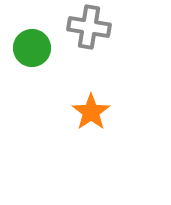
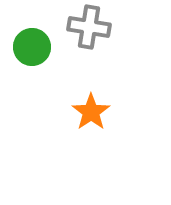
green circle: moved 1 px up
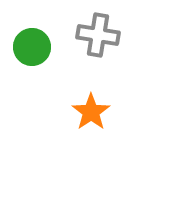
gray cross: moved 9 px right, 8 px down
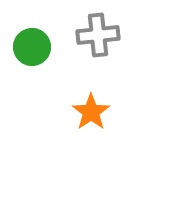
gray cross: rotated 15 degrees counterclockwise
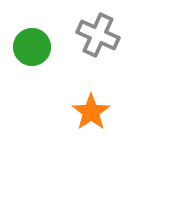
gray cross: rotated 30 degrees clockwise
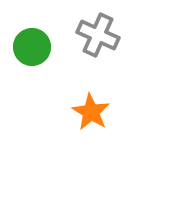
orange star: rotated 6 degrees counterclockwise
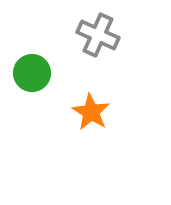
green circle: moved 26 px down
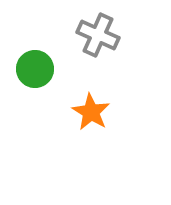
green circle: moved 3 px right, 4 px up
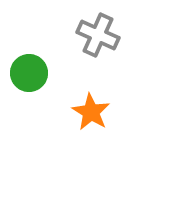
green circle: moved 6 px left, 4 px down
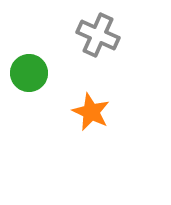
orange star: rotated 6 degrees counterclockwise
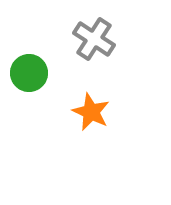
gray cross: moved 4 px left, 4 px down; rotated 9 degrees clockwise
